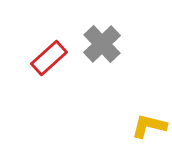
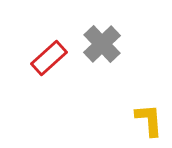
yellow L-shape: moved 6 px up; rotated 72 degrees clockwise
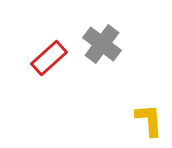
gray cross: rotated 9 degrees counterclockwise
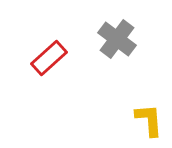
gray cross: moved 15 px right, 5 px up
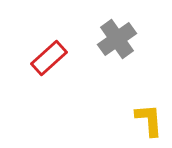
gray cross: rotated 18 degrees clockwise
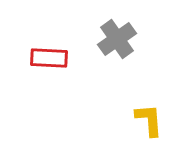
red rectangle: rotated 45 degrees clockwise
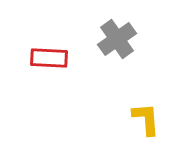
yellow L-shape: moved 3 px left, 1 px up
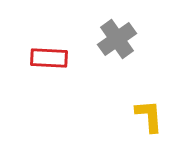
yellow L-shape: moved 3 px right, 3 px up
